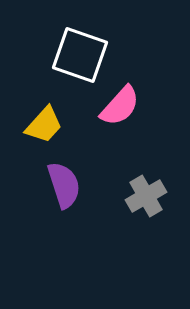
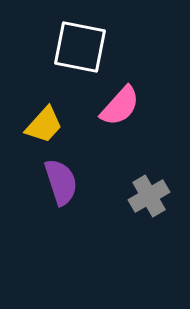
white square: moved 8 px up; rotated 8 degrees counterclockwise
purple semicircle: moved 3 px left, 3 px up
gray cross: moved 3 px right
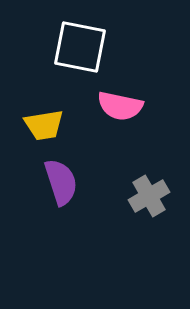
pink semicircle: rotated 60 degrees clockwise
yellow trapezoid: rotated 39 degrees clockwise
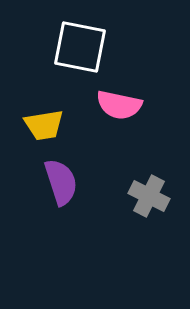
pink semicircle: moved 1 px left, 1 px up
gray cross: rotated 33 degrees counterclockwise
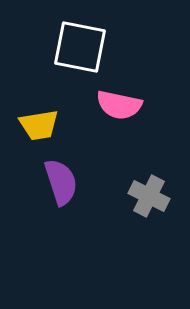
yellow trapezoid: moved 5 px left
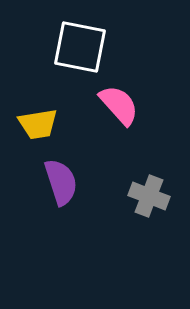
pink semicircle: rotated 144 degrees counterclockwise
yellow trapezoid: moved 1 px left, 1 px up
gray cross: rotated 6 degrees counterclockwise
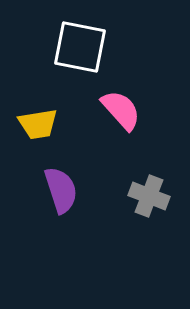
pink semicircle: moved 2 px right, 5 px down
purple semicircle: moved 8 px down
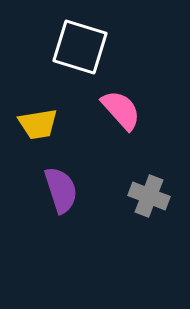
white square: rotated 6 degrees clockwise
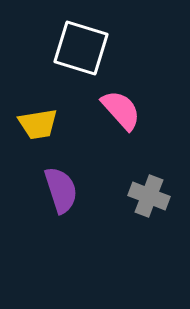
white square: moved 1 px right, 1 px down
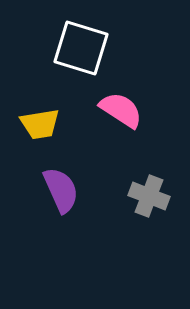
pink semicircle: rotated 15 degrees counterclockwise
yellow trapezoid: moved 2 px right
purple semicircle: rotated 6 degrees counterclockwise
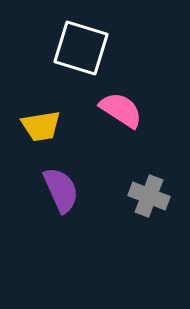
yellow trapezoid: moved 1 px right, 2 px down
